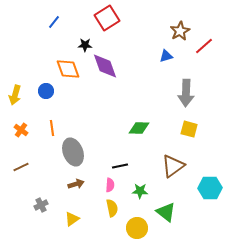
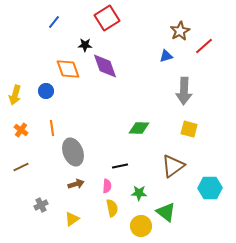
gray arrow: moved 2 px left, 2 px up
pink semicircle: moved 3 px left, 1 px down
green star: moved 1 px left, 2 px down
yellow circle: moved 4 px right, 2 px up
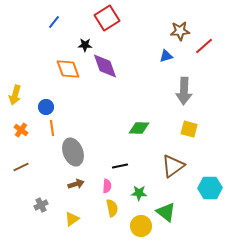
brown star: rotated 24 degrees clockwise
blue circle: moved 16 px down
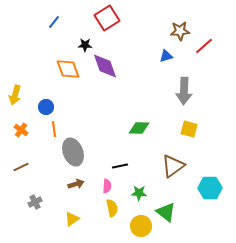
orange line: moved 2 px right, 1 px down
gray cross: moved 6 px left, 3 px up
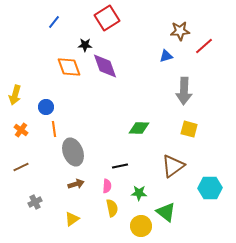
orange diamond: moved 1 px right, 2 px up
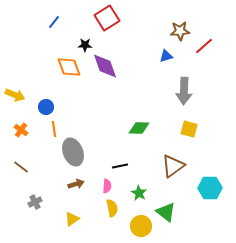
yellow arrow: rotated 84 degrees counterclockwise
brown line: rotated 63 degrees clockwise
green star: rotated 28 degrees clockwise
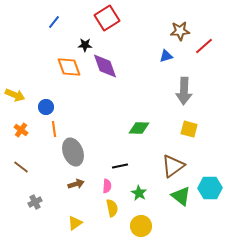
green triangle: moved 15 px right, 16 px up
yellow triangle: moved 3 px right, 4 px down
